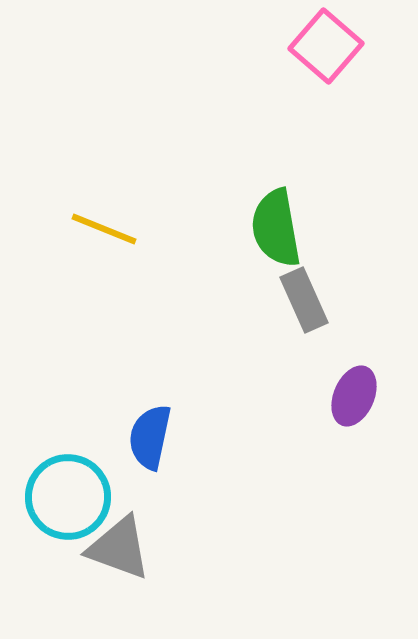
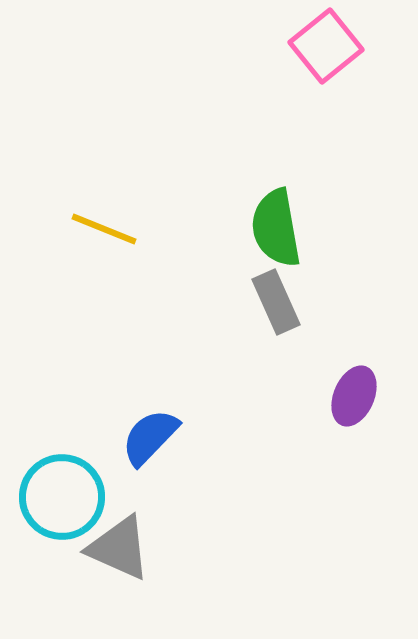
pink square: rotated 10 degrees clockwise
gray rectangle: moved 28 px left, 2 px down
blue semicircle: rotated 32 degrees clockwise
cyan circle: moved 6 px left
gray triangle: rotated 4 degrees clockwise
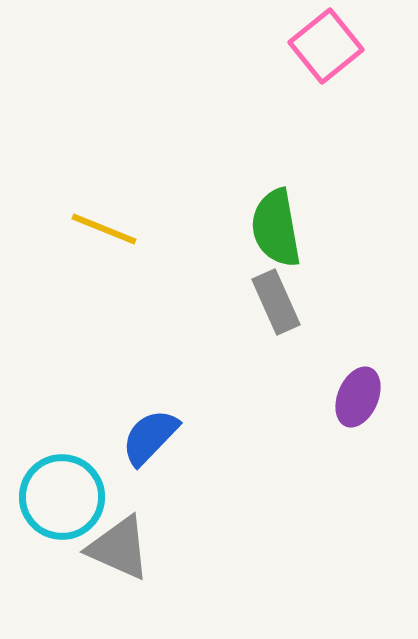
purple ellipse: moved 4 px right, 1 px down
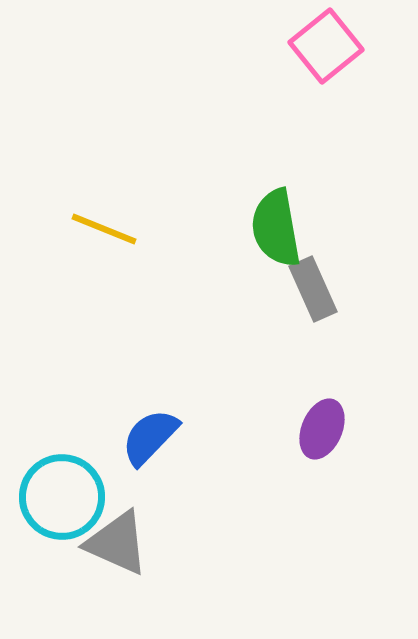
gray rectangle: moved 37 px right, 13 px up
purple ellipse: moved 36 px left, 32 px down
gray triangle: moved 2 px left, 5 px up
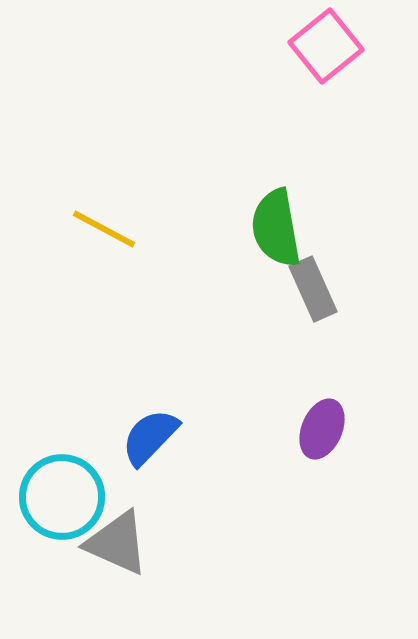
yellow line: rotated 6 degrees clockwise
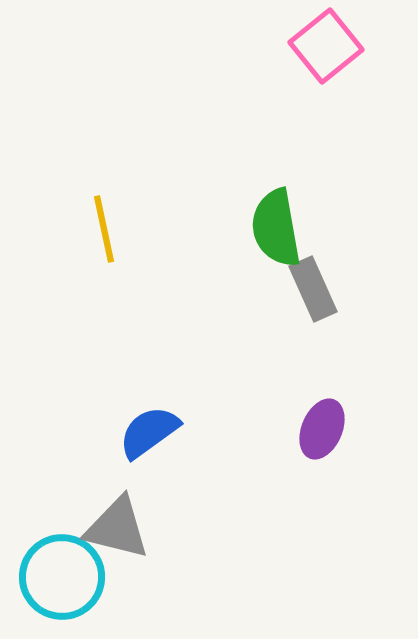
yellow line: rotated 50 degrees clockwise
blue semicircle: moved 1 px left, 5 px up; rotated 10 degrees clockwise
cyan circle: moved 80 px down
gray triangle: moved 15 px up; rotated 10 degrees counterclockwise
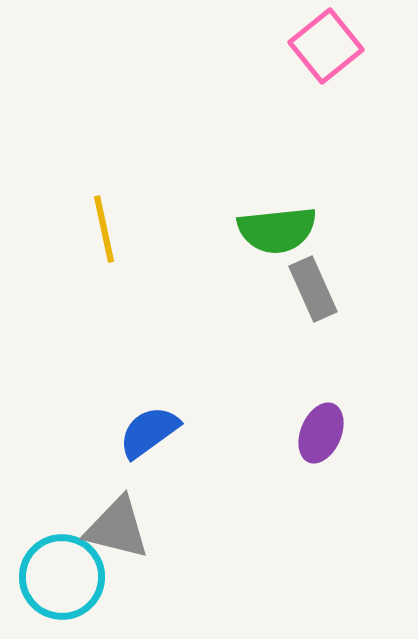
green semicircle: moved 1 px right, 2 px down; rotated 86 degrees counterclockwise
purple ellipse: moved 1 px left, 4 px down
